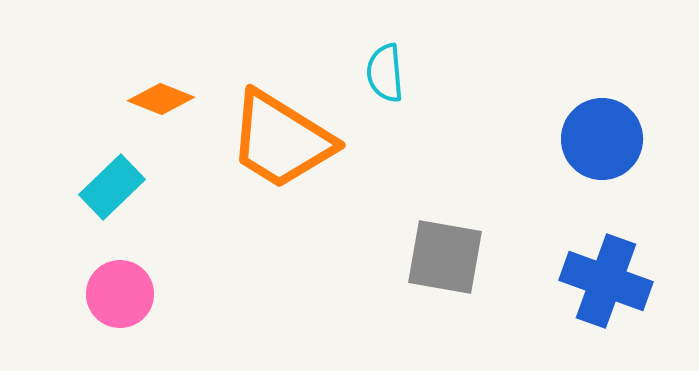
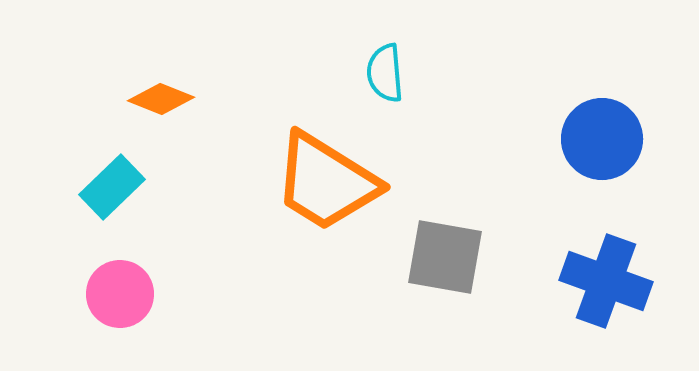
orange trapezoid: moved 45 px right, 42 px down
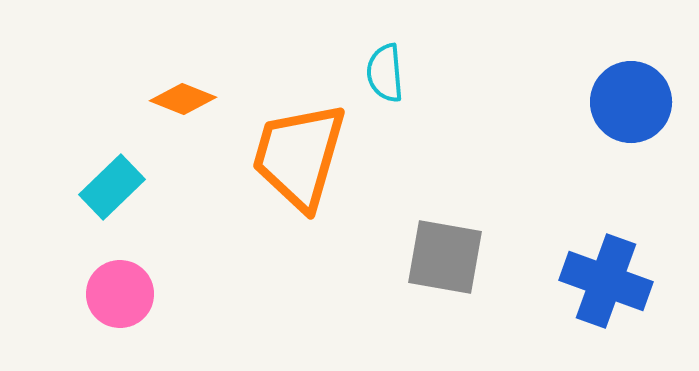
orange diamond: moved 22 px right
blue circle: moved 29 px right, 37 px up
orange trapezoid: moved 27 px left, 26 px up; rotated 74 degrees clockwise
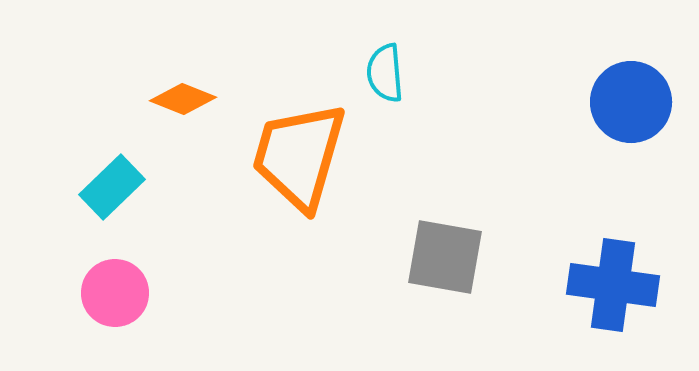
blue cross: moved 7 px right, 4 px down; rotated 12 degrees counterclockwise
pink circle: moved 5 px left, 1 px up
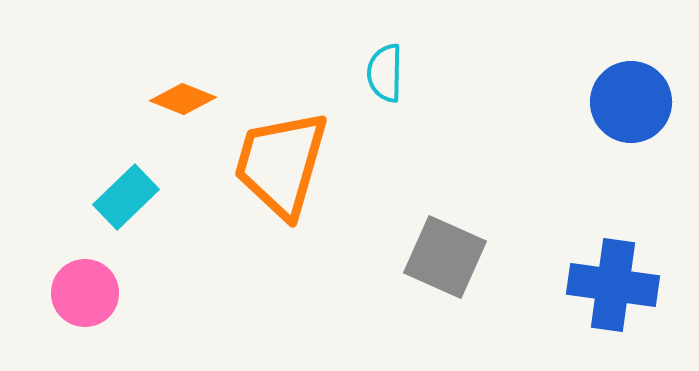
cyan semicircle: rotated 6 degrees clockwise
orange trapezoid: moved 18 px left, 8 px down
cyan rectangle: moved 14 px right, 10 px down
gray square: rotated 14 degrees clockwise
pink circle: moved 30 px left
